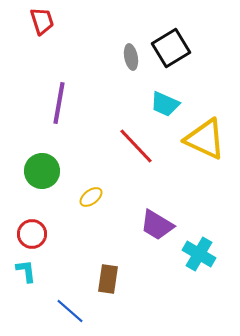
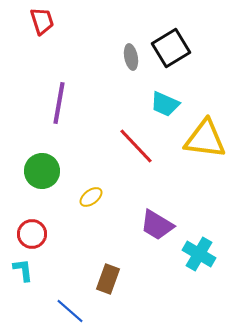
yellow triangle: rotated 18 degrees counterclockwise
cyan L-shape: moved 3 px left, 1 px up
brown rectangle: rotated 12 degrees clockwise
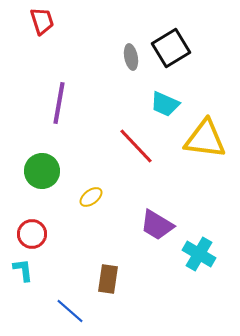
brown rectangle: rotated 12 degrees counterclockwise
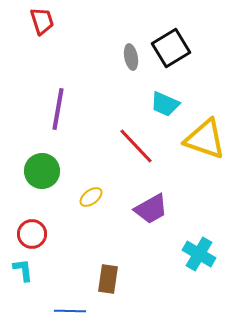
purple line: moved 1 px left, 6 px down
yellow triangle: rotated 12 degrees clockwise
purple trapezoid: moved 6 px left, 16 px up; rotated 60 degrees counterclockwise
blue line: rotated 40 degrees counterclockwise
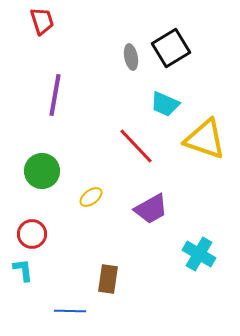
purple line: moved 3 px left, 14 px up
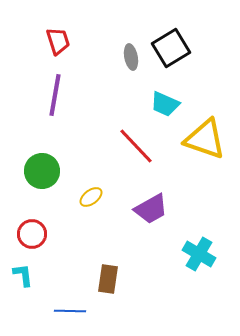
red trapezoid: moved 16 px right, 20 px down
cyan L-shape: moved 5 px down
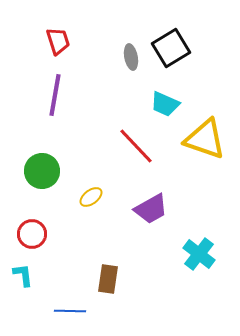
cyan cross: rotated 8 degrees clockwise
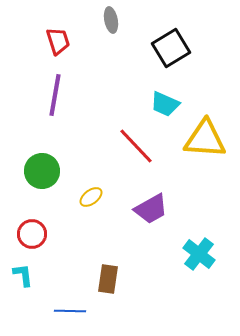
gray ellipse: moved 20 px left, 37 px up
yellow triangle: rotated 15 degrees counterclockwise
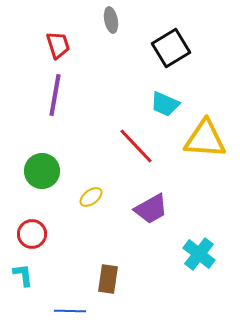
red trapezoid: moved 4 px down
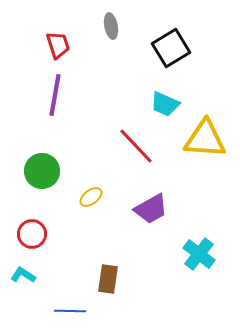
gray ellipse: moved 6 px down
cyan L-shape: rotated 50 degrees counterclockwise
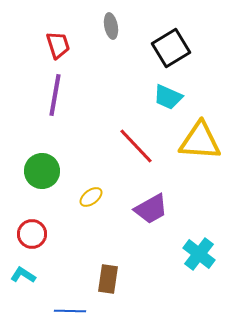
cyan trapezoid: moved 3 px right, 7 px up
yellow triangle: moved 5 px left, 2 px down
